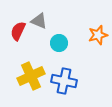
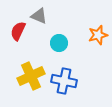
gray triangle: moved 5 px up
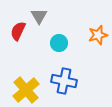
gray triangle: rotated 36 degrees clockwise
yellow cross: moved 5 px left, 14 px down; rotated 16 degrees counterclockwise
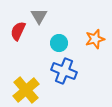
orange star: moved 3 px left, 4 px down
blue cross: moved 10 px up; rotated 10 degrees clockwise
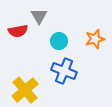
red semicircle: rotated 126 degrees counterclockwise
cyan circle: moved 2 px up
yellow cross: moved 1 px left
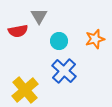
blue cross: rotated 20 degrees clockwise
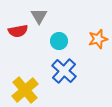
orange star: moved 3 px right
